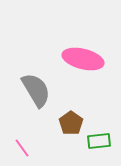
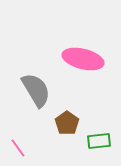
brown pentagon: moved 4 px left
pink line: moved 4 px left
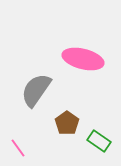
gray semicircle: rotated 114 degrees counterclockwise
green rectangle: rotated 40 degrees clockwise
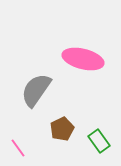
brown pentagon: moved 5 px left, 6 px down; rotated 10 degrees clockwise
green rectangle: rotated 20 degrees clockwise
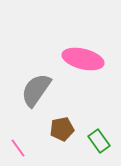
brown pentagon: rotated 15 degrees clockwise
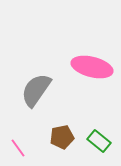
pink ellipse: moved 9 px right, 8 px down
brown pentagon: moved 8 px down
green rectangle: rotated 15 degrees counterclockwise
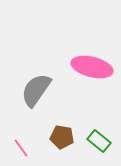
brown pentagon: rotated 20 degrees clockwise
pink line: moved 3 px right
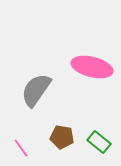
green rectangle: moved 1 px down
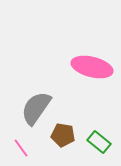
gray semicircle: moved 18 px down
brown pentagon: moved 1 px right, 2 px up
